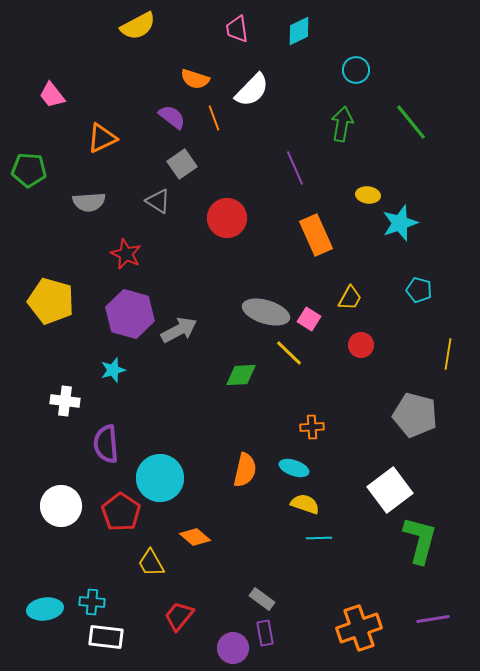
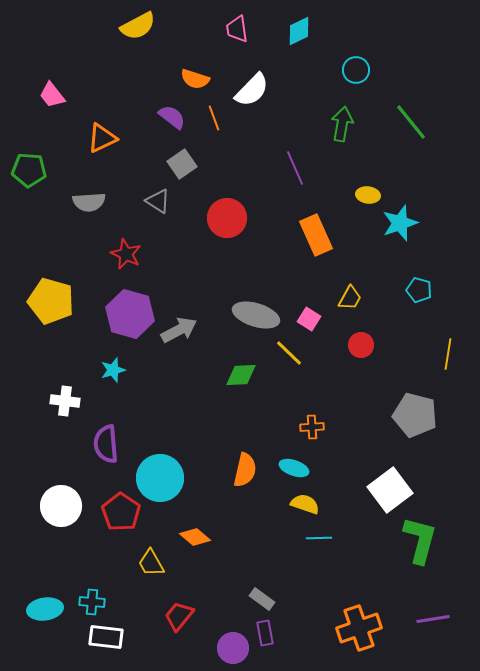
gray ellipse at (266, 312): moved 10 px left, 3 px down
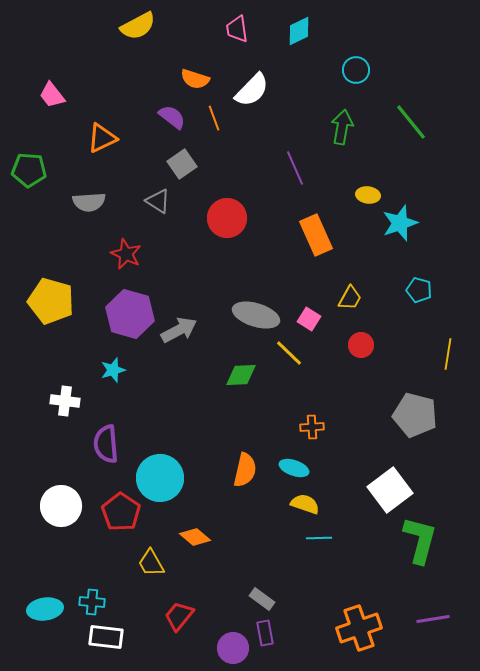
green arrow at (342, 124): moved 3 px down
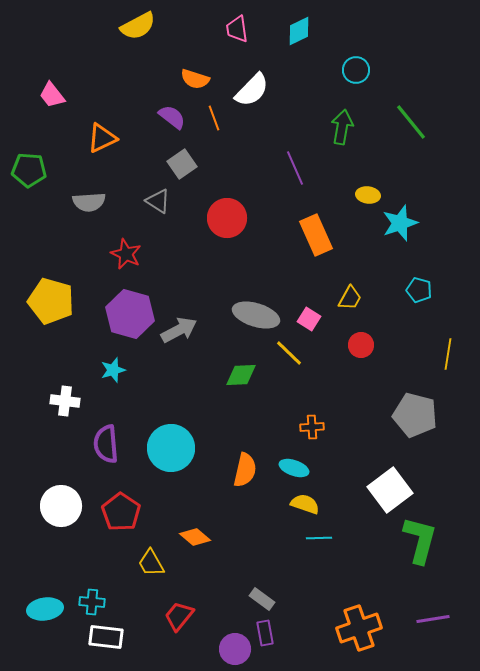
cyan circle at (160, 478): moved 11 px right, 30 px up
purple circle at (233, 648): moved 2 px right, 1 px down
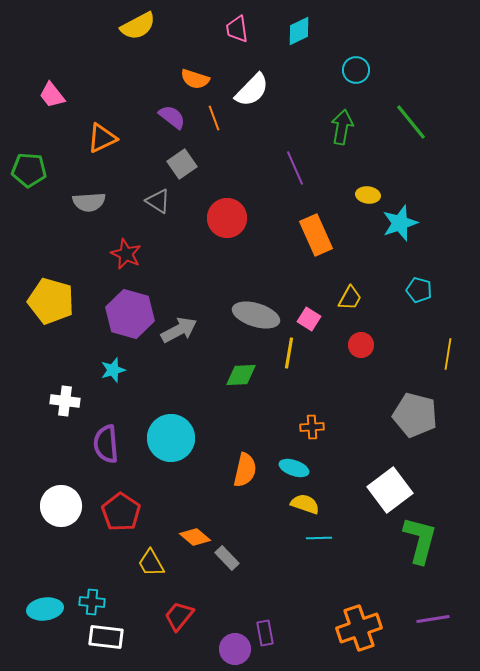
yellow line at (289, 353): rotated 56 degrees clockwise
cyan circle at (171, 448): moved 10 px up
gray rectangle at (262, 599): moved 35 px left, 41 px up; rotated 10 degrees clockwise
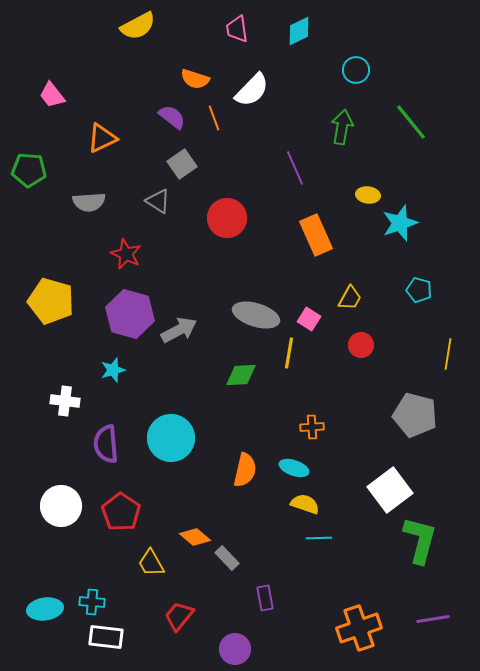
purple rectangle at (265, 633): moved 35 px up
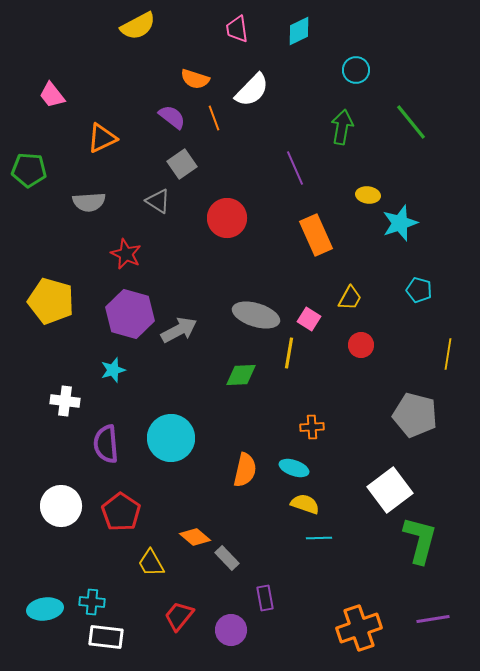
purple circle at (235, 649): moved 4 px left, 19 px up
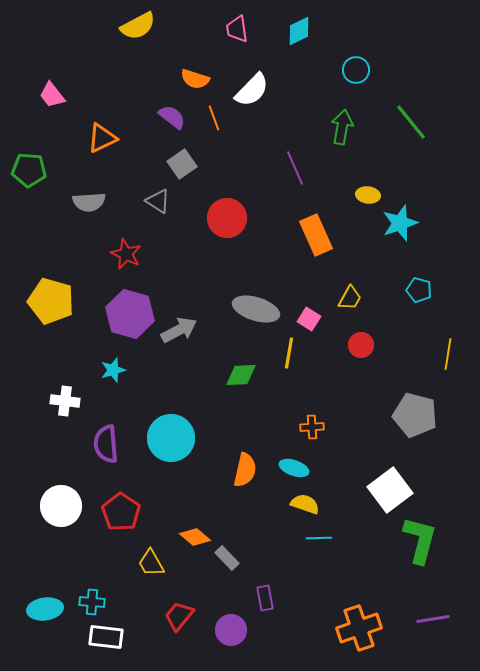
gray ellipse at (256, 315): moved 6 px up
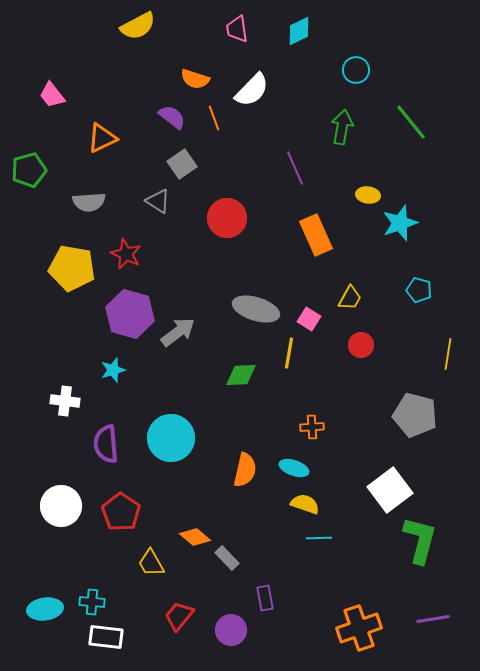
green pentagon at (29, 170): rotated 20 degrees counterclockwise
yellow pentagon at (51, 301): moved 21 px right, 33 px up; rotated 6 degrees counterclockwise
gray arrow at (179, 330): moved 1 px left, 2 px down; rotated 9 degrees counterclockwise
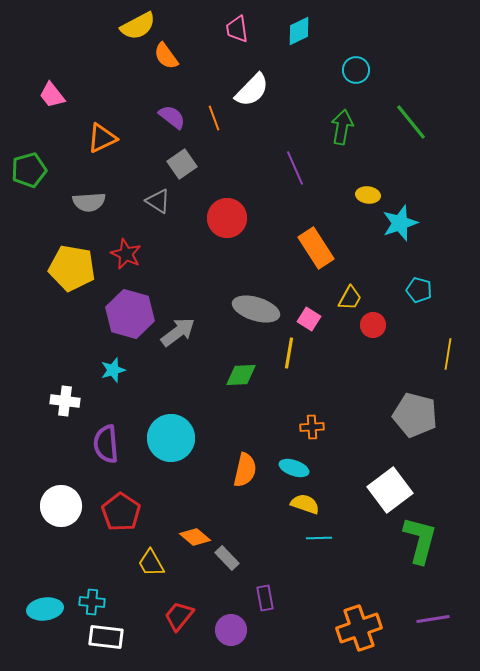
orange semicircle at (195, 79): moved 29 px left, 23 px up; rotated 36 degrees clockwise
orange rectangle at (316, 235): moved 13 px down; rotated 9 degrees counterclockwise
red circle at (361, 345): moved 12 px right, 20 px up
